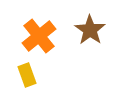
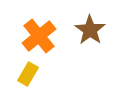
yellow rectangle: moved 1 px right, 1 px up; rotated 50 degrees clockwise
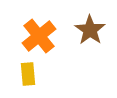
yellow rectangle: rotated 35 degrees counterclockwise
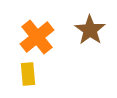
orange cross: moved 2 px left, 1 px down
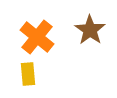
orange cross: rotated 12 degrees counterclockwise
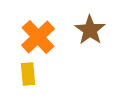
orange cross: moved 1 px right; rotated 8 degrees clockwise
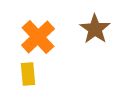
brown star: moved 5 px right, 1 px up
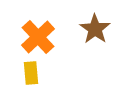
yellow rectangle: moved 3 px right, 1 px up
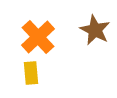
brown star: moved 1 px down; rotated 8 degrees counterclockwise
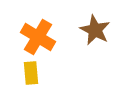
orange cross: rotated 16 degrees counterclockwise
